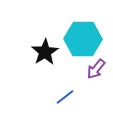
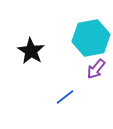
cyan hexagon: moved 8 px right, 1 px up; rotated 12 degrees counterclockwise
black star: moved 14 px left, 1 px up; rotated 8 degrees counterclockwise
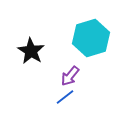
cyan hexagon: rotated 6 degrees counterclockwise
purple arrow: moved 26 px left, 7 px down
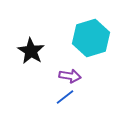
purple arrow: rotated 120 degrees counterclockwise
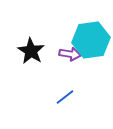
cyan hexagon: moved 2 px down; rotated 9 degrees clockwise
purple arrow: moved 22 px up
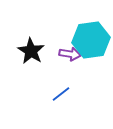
blue line: moved 4 px left, 3 px up
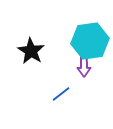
cyan hexagon: moved 1 px left, 1 px down
purple arrow: moved 14 px right, 12 px down; rotated 80 degrees clockwise
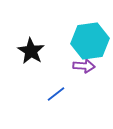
purple arrow: rotated 85 degrees counterclockwise
blue line: moved 5 px left
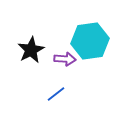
black star: moved 1 px up; rotated 12 degrees clockwise
purple arrow: moved 19 px left, 7 px up
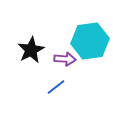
blue line: moved 7 px up
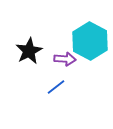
cyan hexagon: rotated 24 degrees counterclockwise
black star: moved 2 px left, 1 px down
